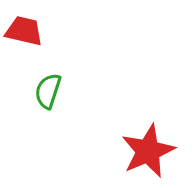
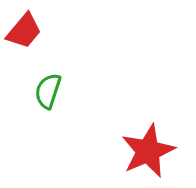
red trapezoid: rotated 117 degrees clockwise
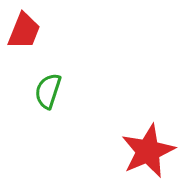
red trapezoid: rotated 18 degrees counterclockwise
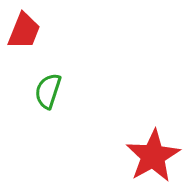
red star: moved 5 px right, 5 px down; rotated 6 degrees counterclockwise
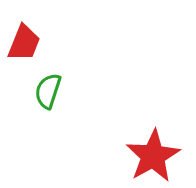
red trapezoid: moved 12 px down
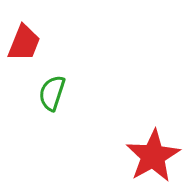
green semicircle: moved 4 px right, 2 px down
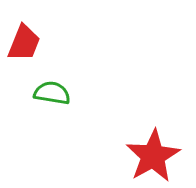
green semicircle: rotated 81 degrees clockwise
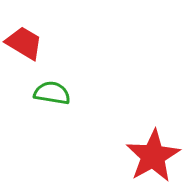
red trapezoid: rotated 81 degrees counterclockwise
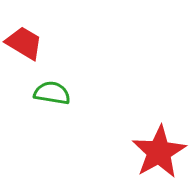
red star: moved 6 px right, 4 px up
